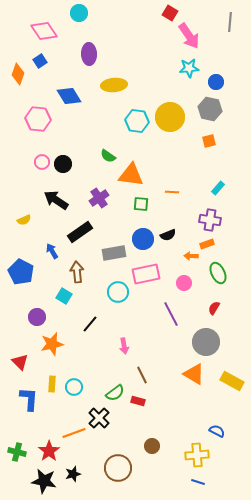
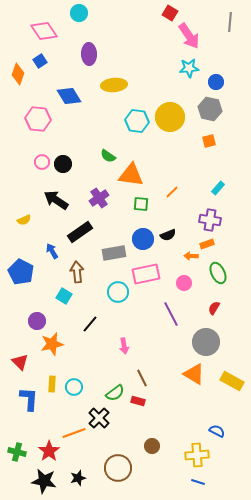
orange line at (172, 192): rotated 48 degrees counterclockwise
purple circle at (37, 317): moved 4 px down
brown line at (142, 375): moved 3 px down
black star at (73, 474): moved 5 px right, 4 px down
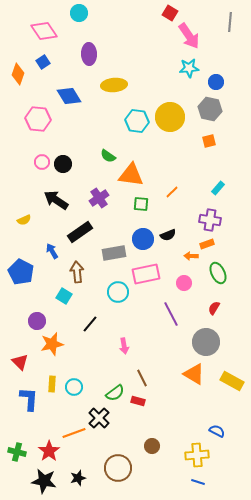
blue square at (40, 61): moved 3 px right, 1 px down
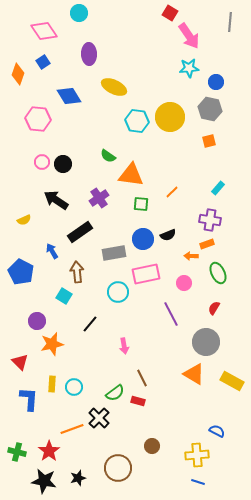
yellow ellipse at (114, 85): moved 2 px down; rotated 30 degrees clockwise
orange line at (74, 433): moved 2 px left, 4 px up
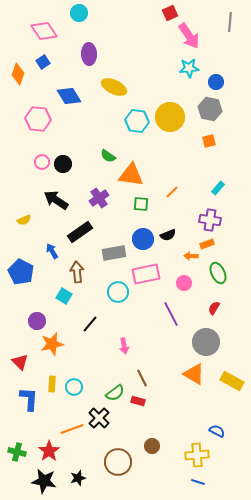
red square at (170, 13): rotated 35 degrees clockwise
brown circle at (118, 468): moved 6 px up
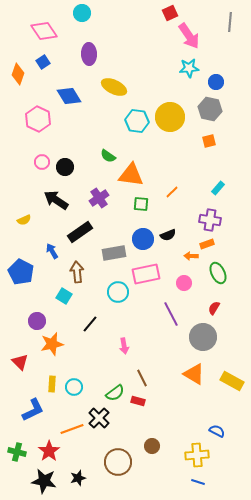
cyan circle at (79, 13): moved 3 px right
pink hexagon at (38, 119): rotated 20 degrees clockwise
black circle at (63, 164): moved 2 px right, 3 px down
gray circle at (206, 342): moved 3 px left, 5 px up
blue L-shape at (29, 399): moved 4 px right, 11 px down; rotated 60 degrees clockwise
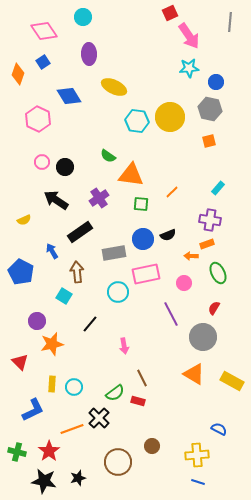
cyan circle at (82, 13): moved 1 px right, 4 px down
blue semicircle at (217, 431): moved 2 px right, 2 px up
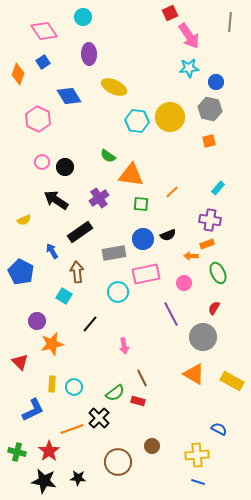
black star at (78, 478): rotated 21 degrees clockwise
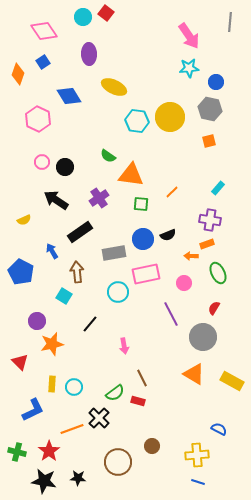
red square at (170, 13): moved 64 px left; rotated 28 degrees counterclockwise
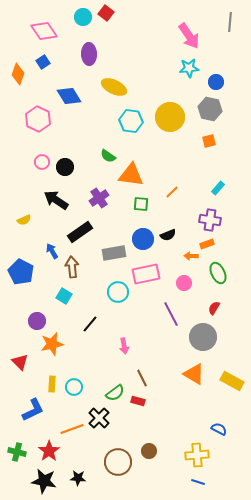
cyan hexagon at (137, 121): moved 6 px left
brown arrow at (77, 272): moved 5 px left, 5 px up
brown circle at (152, 446): moved 3 px left, 5 px down
